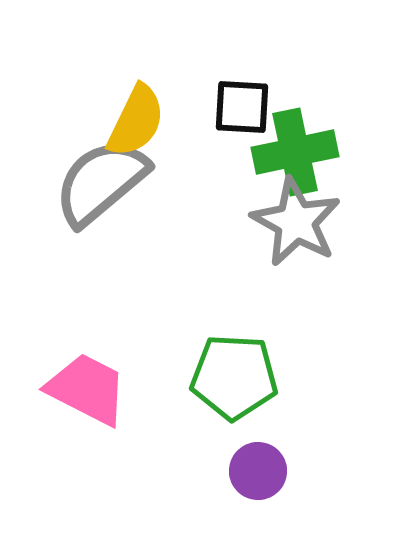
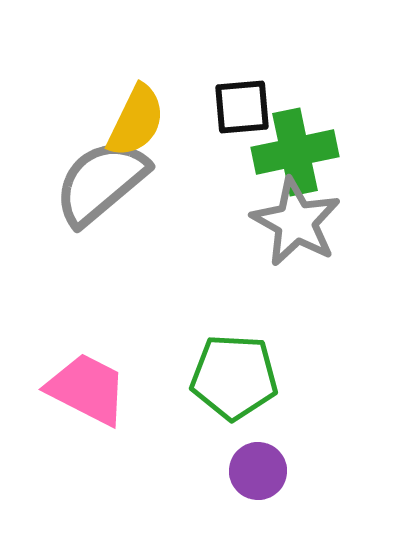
black square: rotated 8 degrees counterclockwise
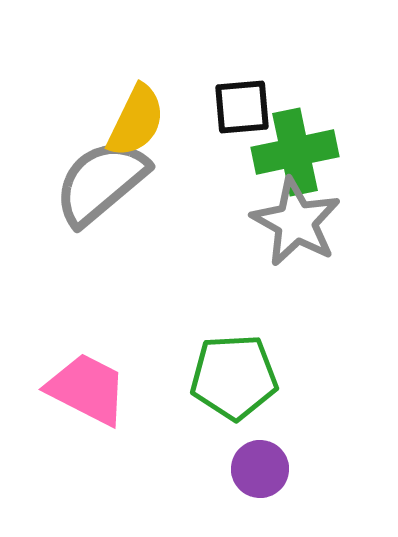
green pentagon: rotated 6 degrees counterclockwise
purple circle: moved 2 px right, 2 px up
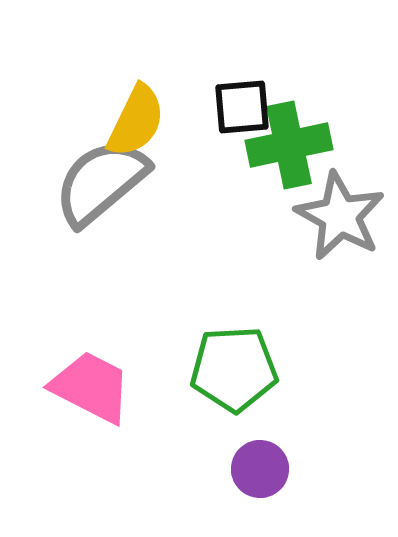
green cross: moved 6 px left, 7 px up
gray star: moved 44 px right, 6 px up
green pentagon: moved 8 px up
pink trapezoid: moved 4 px right, 2 px up
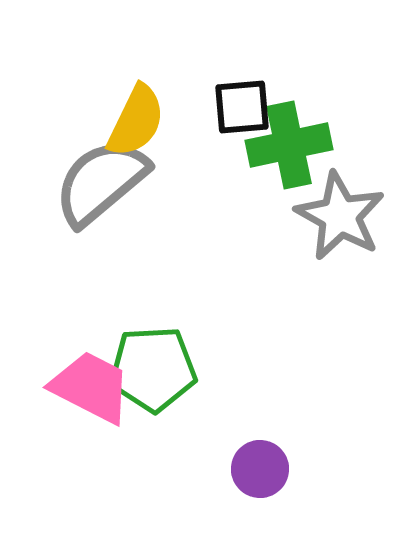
green pentagon: moved 81 px left
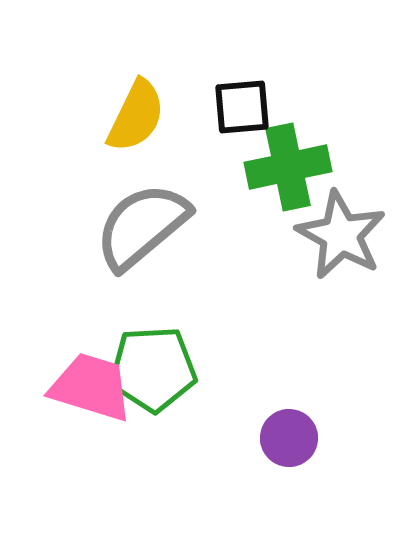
yellow semicircle: moved 5 px up
green cross: moved 1 px left, 22 px down
gray semicircle: moved 41 px right, 44 px down
gray star: moved 1 px right, 19 px down
pink trapezoid: rotated 10 degrees counterclockwise
purple circle: moved 29 px right, 31 px up
